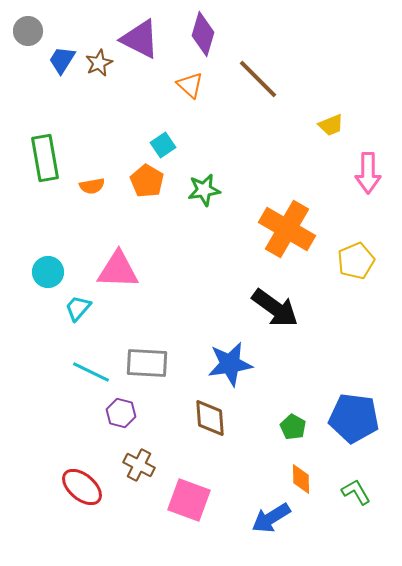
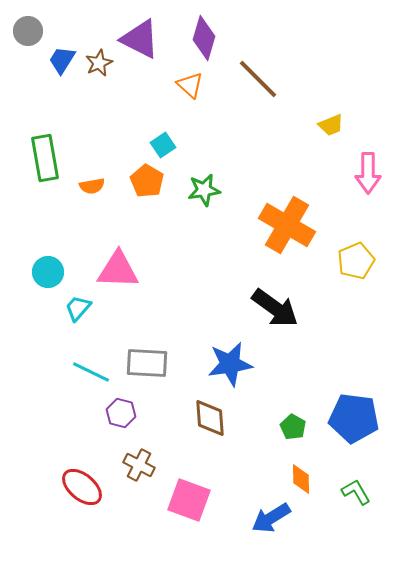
purple diamond: moved 1 px right, 4 px down
orange cross: moved 4 px up
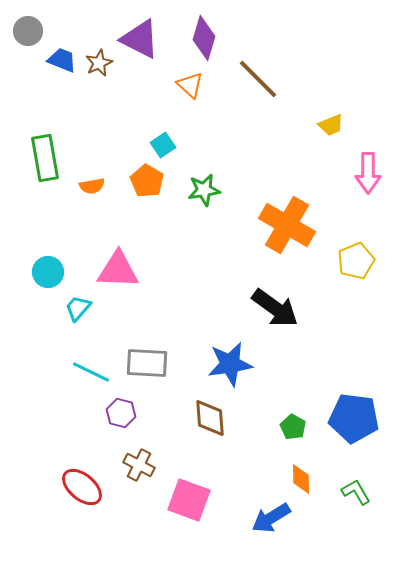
blue trapezoid: rotated 80 degrees clockwise
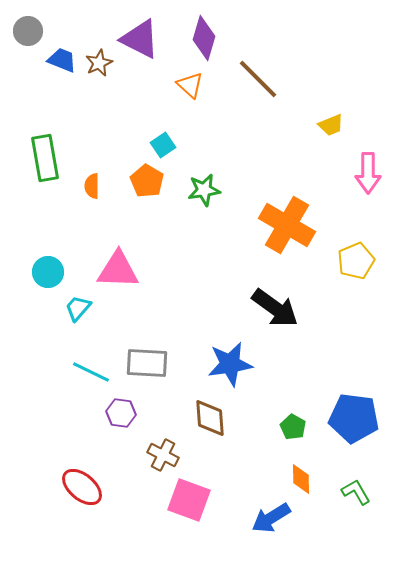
orange semicircle: rotated 100 degrees clockwise
purple hexagon: rotated 8 degrees counterclockwise
brown cross: moved 24 px right, 10 px up
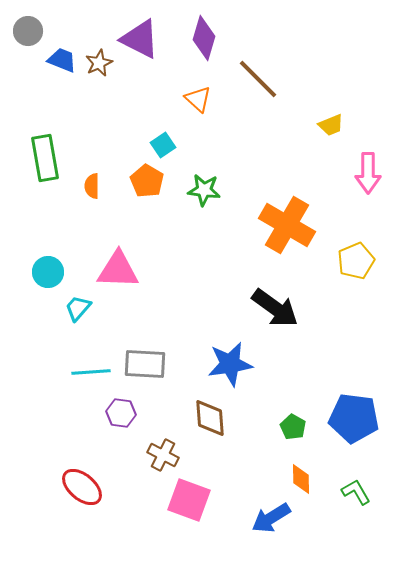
orange triangle: moved 8 px right, 14 px down
green star: rotated 16 degrees clockwise
gray rectangle: moved 2 px left, 1 px down
cyan line: rotated 30 degrees counterclockwise
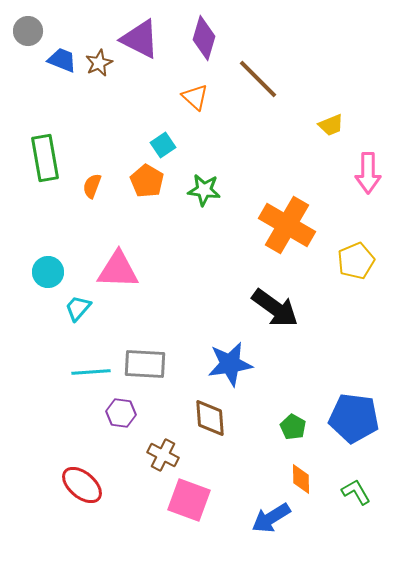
orange triangle: moved 3 px left, 2 px up
orange semicircle: rotated 20 degrees clockwise
red ellipse: moved 2 px up
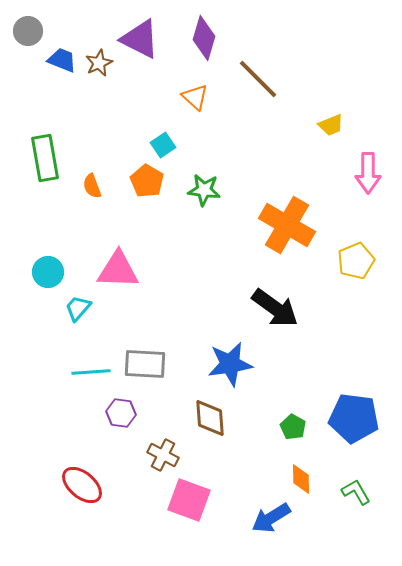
orange semicircle: rotated 40 degrees counterclockwise
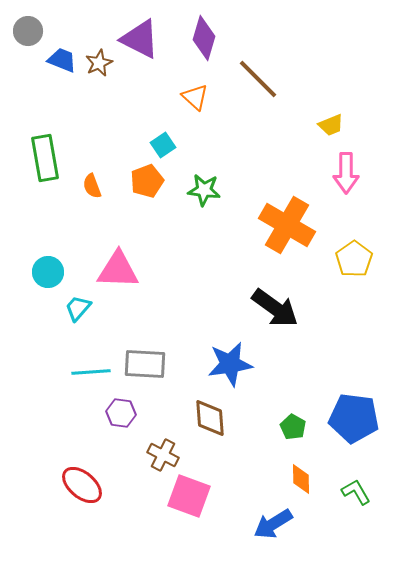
pink arrow: moved 22 px left
orange pentagon: rotated 20 degrees clockwise
yellow pentagon: moved 2 px left, 2 px up; rotated 12 degrees counterclockwise
pink square: moved 4 px up
blue arrow: moved 2 px right, 6 px down
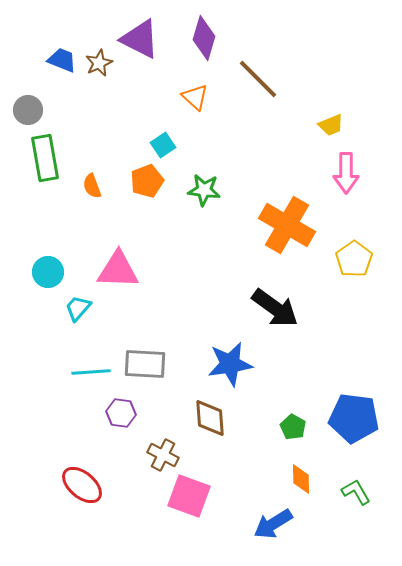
gray circle: moved 79 px down
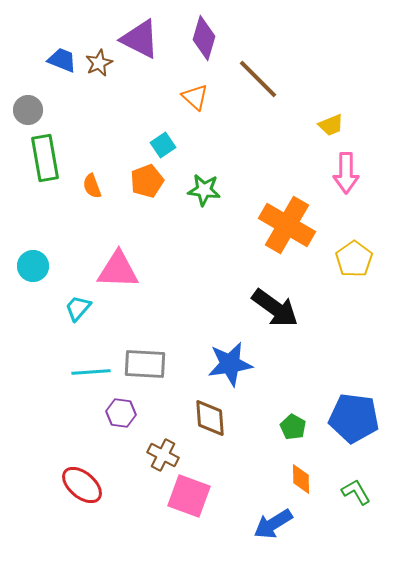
cyan circle: moved 15 px left, 6 px up
